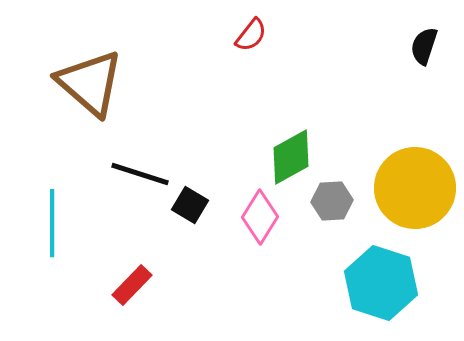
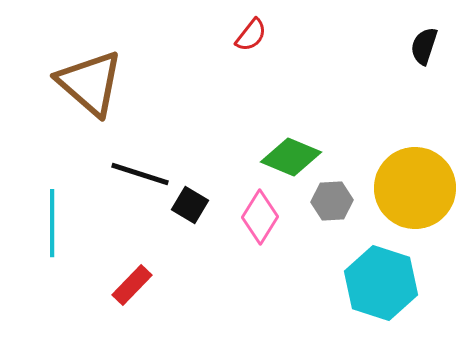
green diamond: rotated 52 degrees clockwise
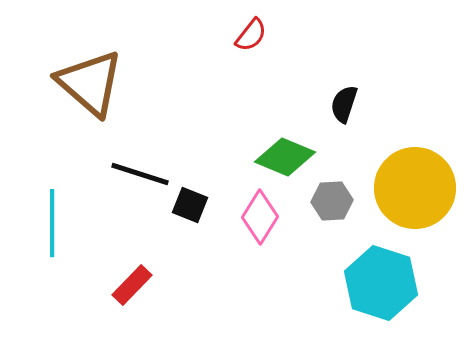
black semicircle: moved 80 px left, 58 px down
green diamond: moved 6 px left
black square: rotated 9 degrees counterclockwise
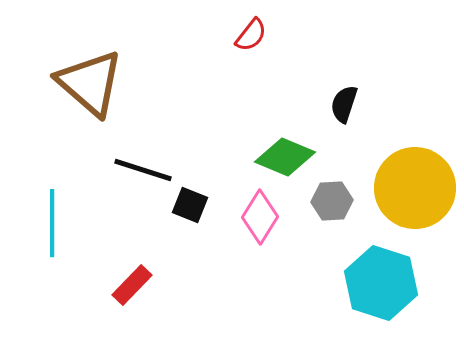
black line: moved 3 px right, 4 px up
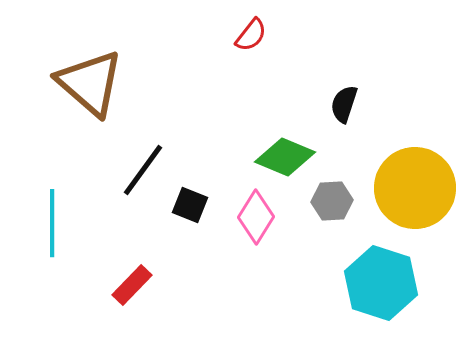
black line: rotated 72 degrees counterclockwise
pink diamond: moved 4 px left
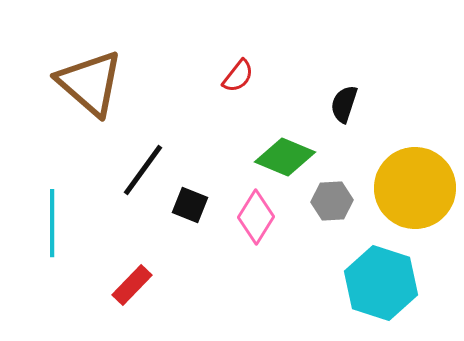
red semicircle: moved 13 px left, 41 px down
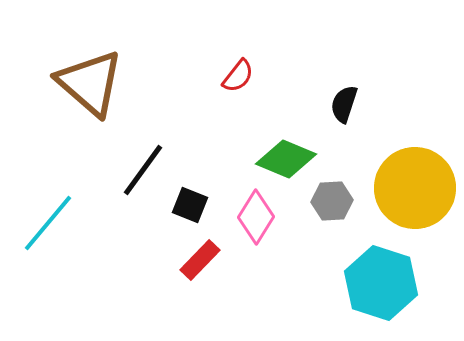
green diamond: moved 1 px right, 2 px down
cyan line: moved 4 px left; rotated 40 degrees clockwise
red rectangle: moved 68 px right, 25 px up
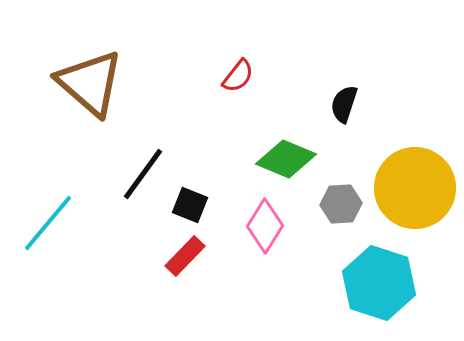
black line: moved 4 px down
gray hexagon: moved 9 px right, 3 px down
pink diamond: moved 9 px right, 9 px down
red rectangle: moved 15 px left, 4 px up
cyan hexagon: moved 2 px left
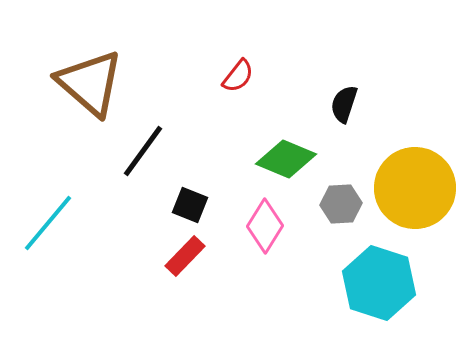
black line: moved 23 px up
